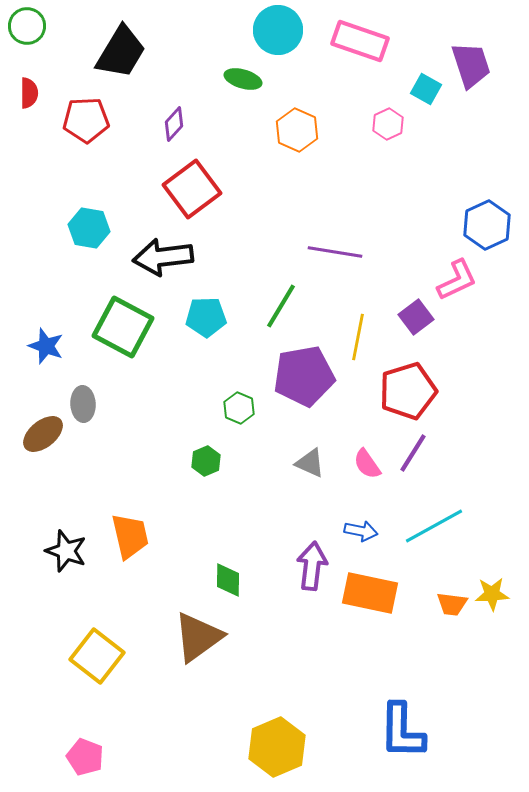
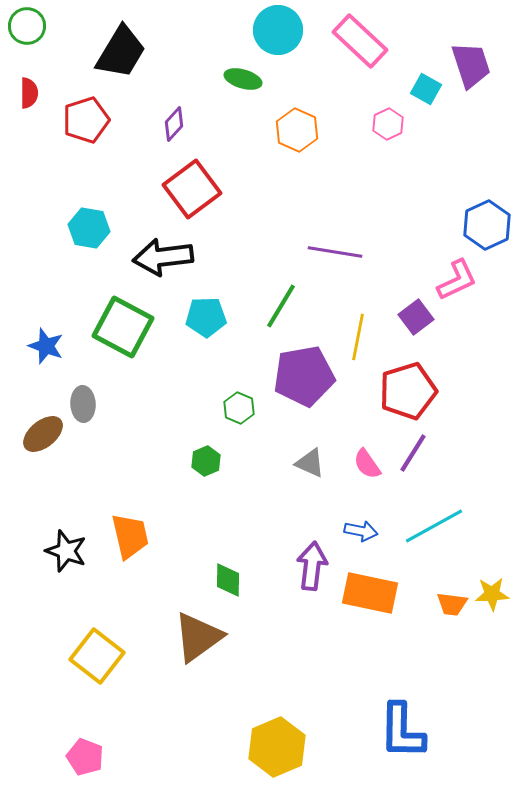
pink rectangle at (360, 41): rotated 24 degrees clockwise
red pentagon at (86, 120): rotated 15 degrees counterclockwise
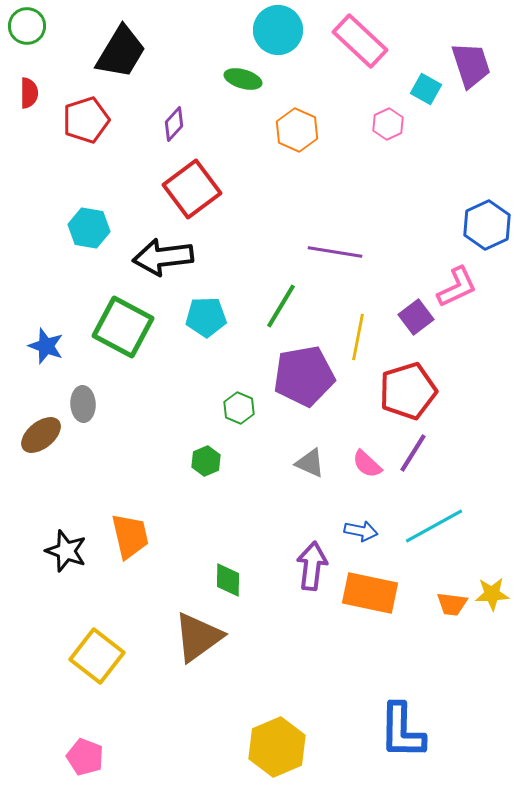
pink L-shape at (457, 280): moved 7 px down
brown ellipse at (43, 434): moved 2 px left, 1 px down
pink semicircle at (367, 464): rotated 12 degrees counterclockwise
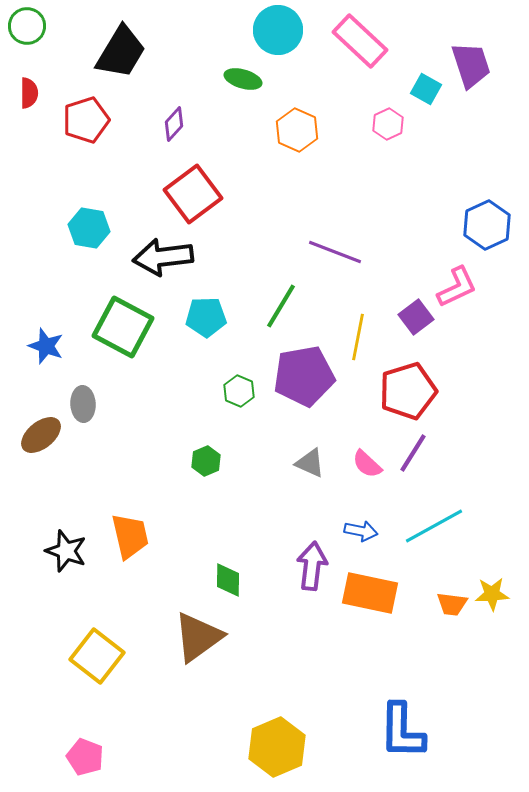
red square at (192, 189): moved 1 px right, 5 px down
purple line at (335, 252): rotated 12 degrees clockwise
green hexagon at (239, 408): moved 17 px up
